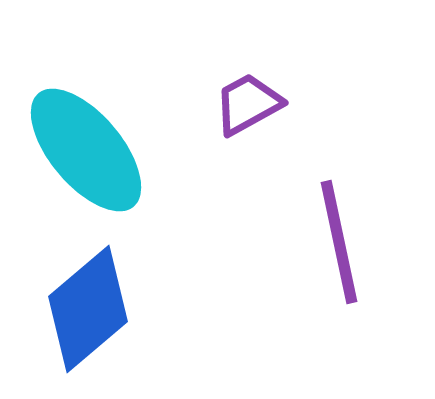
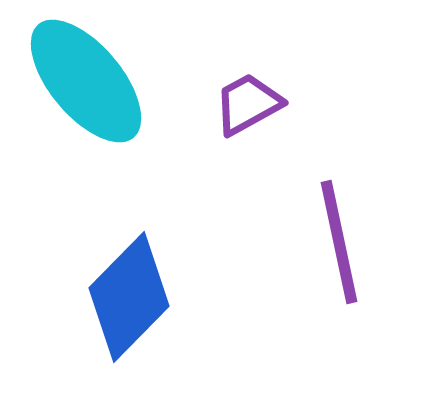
cyan ellipse: moved 69 px up
blue diamond: moved 41 px right, 12 px up; rotated 5 degrees counterclockwise
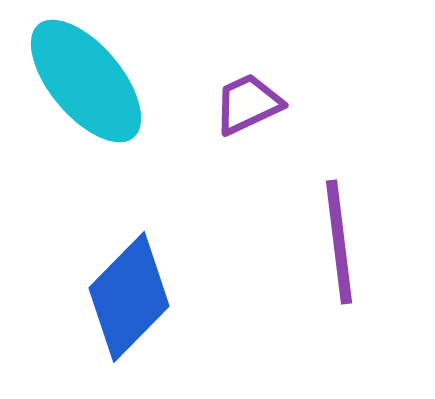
purple trapezoid: rotated 4 degrees clockwise
purple line: rotated 5 degrees clockwise
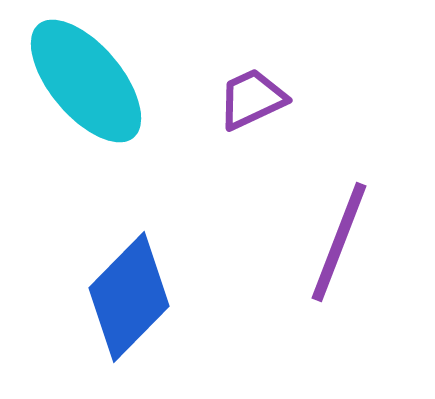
purple trapezoid: moved 4 px right, 5 px up
purple line: rotated 28 degrees clockwise
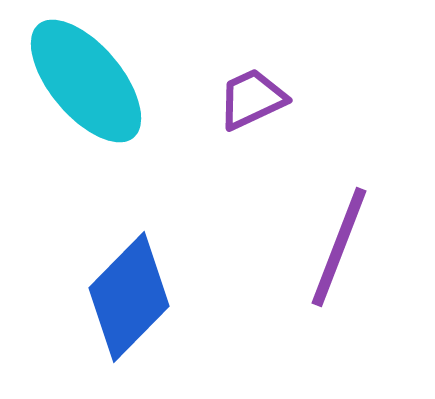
purple line: moved 5 px down
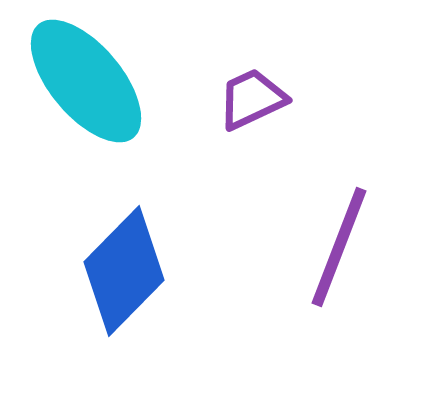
blue diamond: moved 5 px left, 26 px up
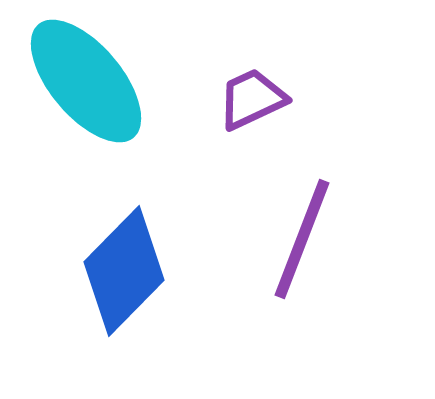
purple line: moved 37 px left, 8 px up
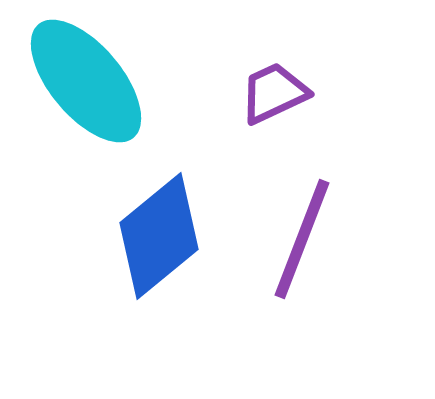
purple trapezoid: moved 22 px right, 6 px up
blue diamond: moved 35 px right, 35 px up; rotated 6 degrees clockwise
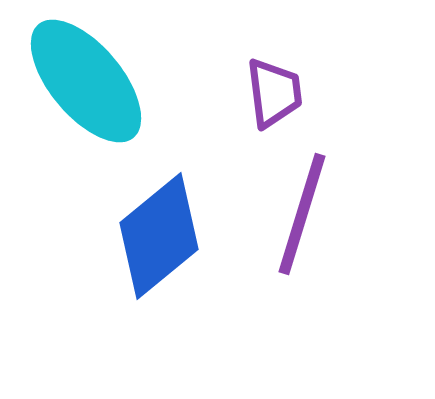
purple trapezoid: rotated 108 degrees clockwise
purple line: moved 25 px up; rotated 4 degrees counterclockwise
